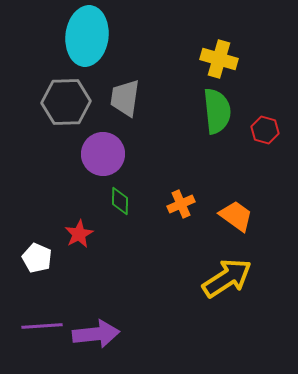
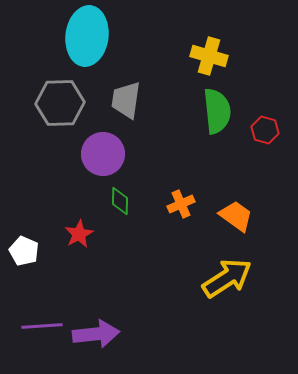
yellow cross: moved 10 px left, 3 px up
gray trapezoid: moved 1 px right, 2 px down
gray hexagon: moved 6 px left, 1 px down
white pentagon: moved 13 px left, 7 px up
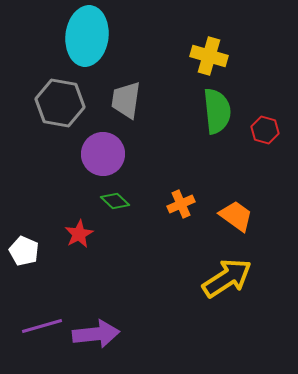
gray hexagon: rotated 12 degrees clockwise
green diamond: moved 5 px left; rotated 48 degrees counterclockwise
purple line: rotated 12 degrees counterclockwise
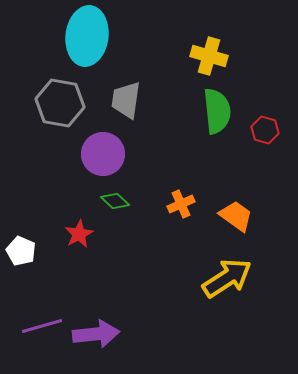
white pentagon: moved 3 px left
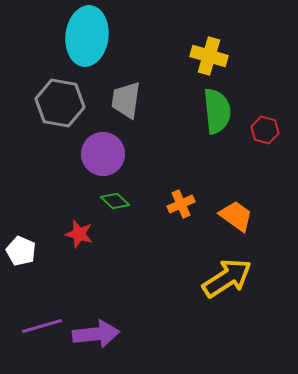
red star: rotated 28 degrees counterclockwise
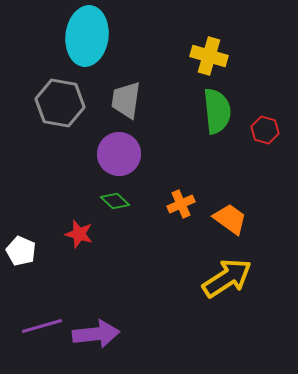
purple circle: moved 16 px right
orange trapezoid: moved 6 px left, 3 px down
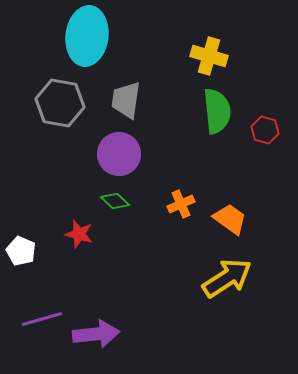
purple line: moved 7 px up
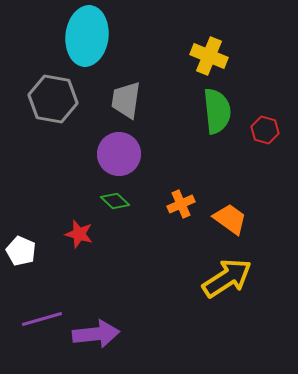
yellow cross: rotated 6 degrees clockwise
gray hexagon: moved 7 px left, 4 px up
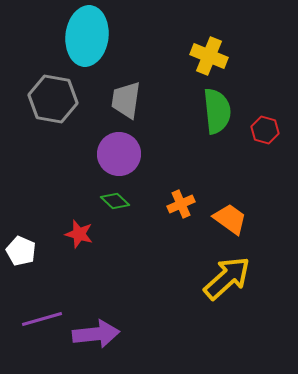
yellow arrow: rotated 9 degrees counterclockwise
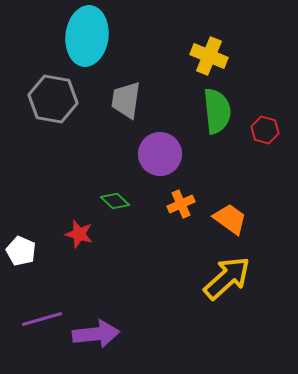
purple circle: moved 41 px right
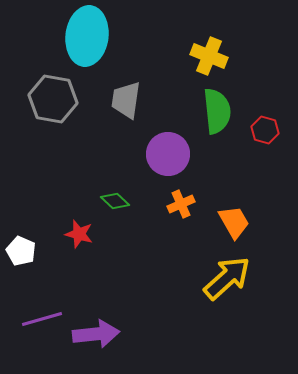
purple circle: moved 8 px right
orange trapezoid: moved 4 px right, 3 px down; rotated 24 degrees clockwise
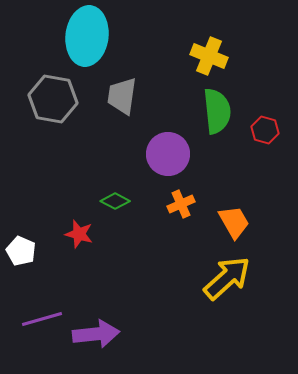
gray trapezoid: moved 4 px left, 4 px up
green diamond: rotated 16 degrees counterclockwise
